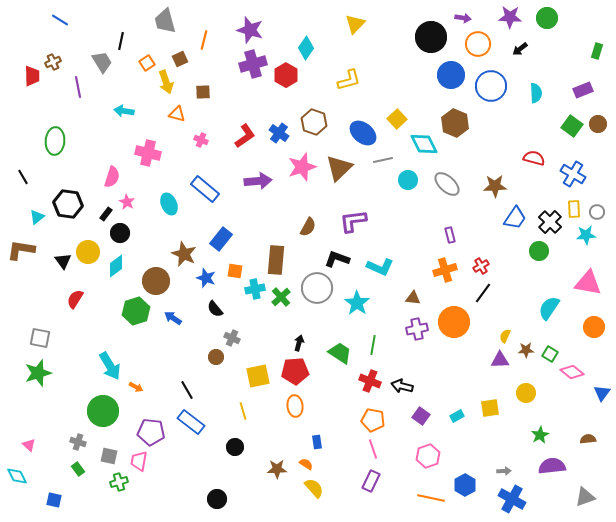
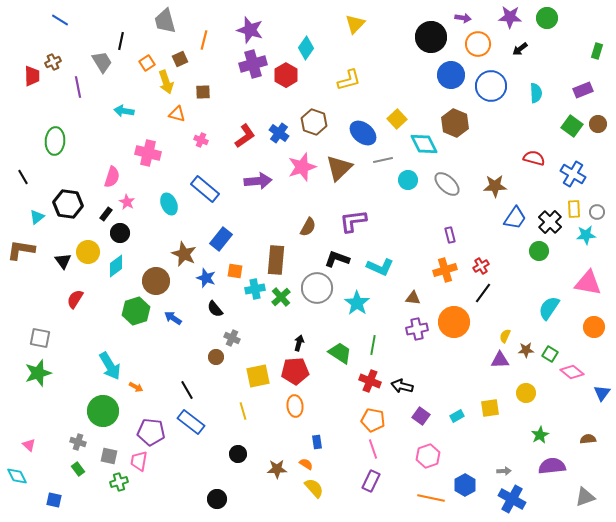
black circle at (235, 447): moved 3 px right, 7 px down
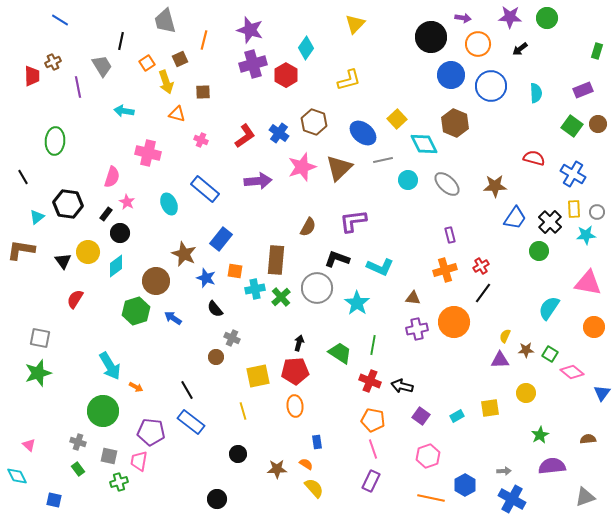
gray trapezoid at (102, 62): moved 4 px down
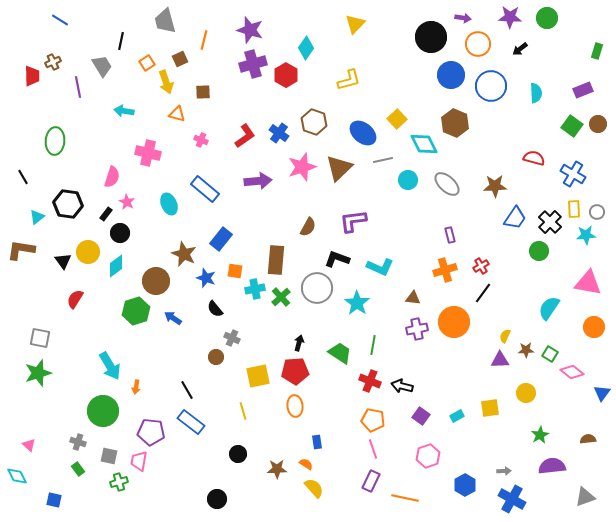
orange arrow at (136, 387): rotated 72 degrees clockwise
orange line at (431, 498): moved 26 px left
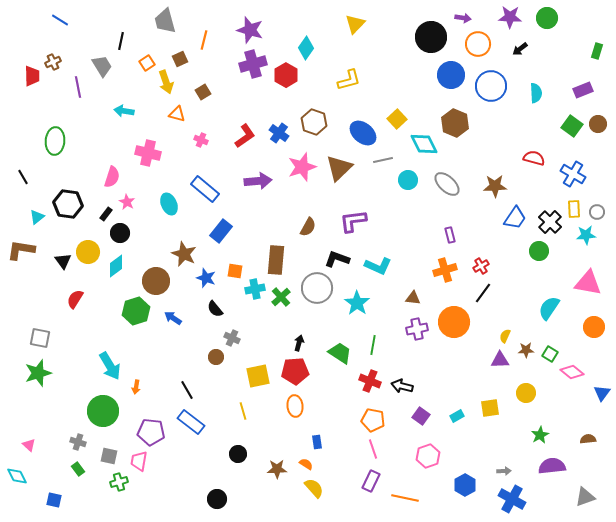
brown square at (203, 92): rotated 28 degrees counterclockwise
blue rectangle at (221, 239): moved 8 px up
cyan L-shape at (380, 267): moved 2 px left, 1 px up
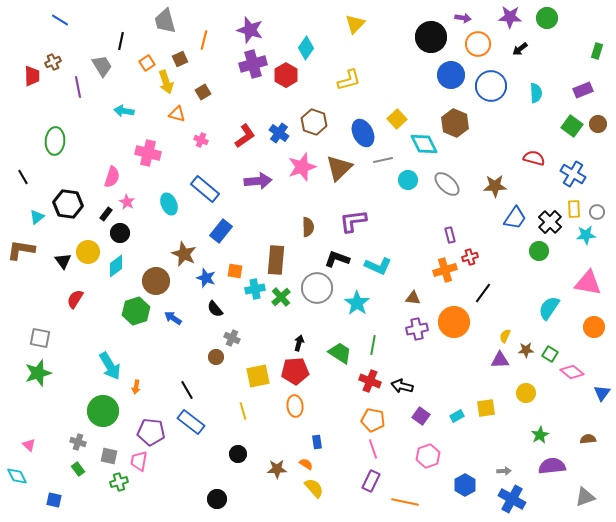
blue ellipse at (363, 133): rotated 24 degrees clockwise
brown semicircle at (308, 227): rotated 30 degrees counterclockwise
red cross at (481, 266): moved 11 px left, 9 px up; rotated 14 degrees clockwise
yellow square at (490, 408): moved 4 px left
orange line at (405, 498): moved 4 px down
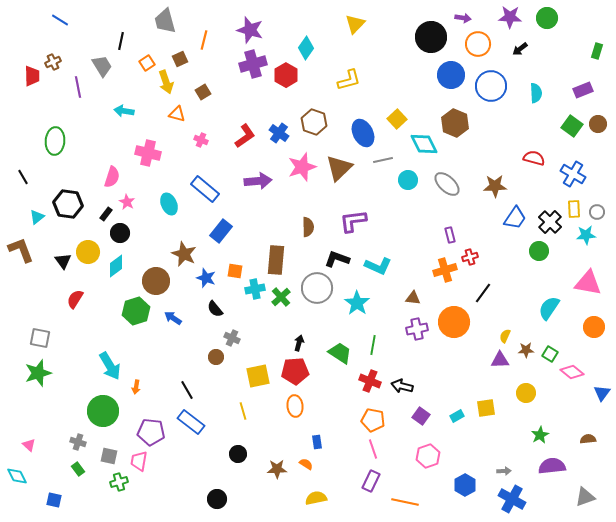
brown L-shape at (21, 250): rotated 60 degrees clockwise
yellow semicircle at (314, 488): moved 2 px right, 10 px down; rotated 60 degrees counterclockwise
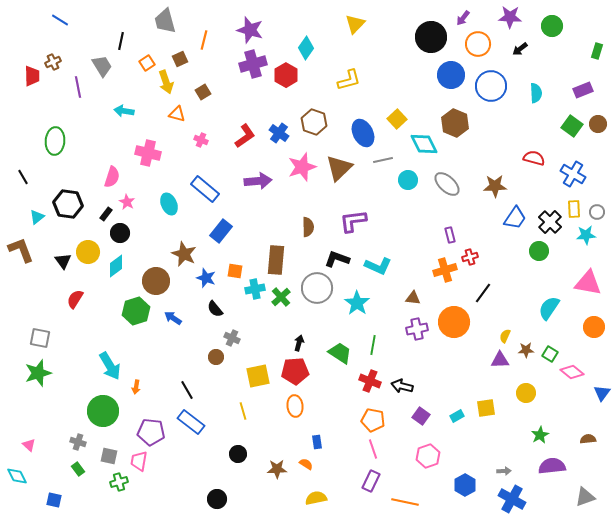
purple arrow at (463, 18): rotated 119 degrees clockwise
green circle at (547, 18): moved 5 px right, 8 px down
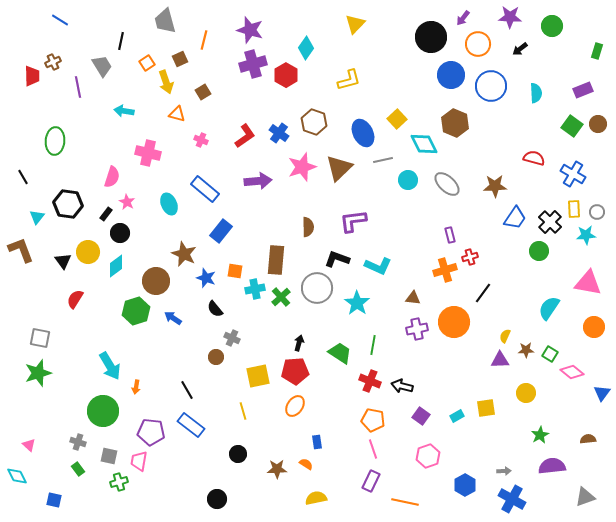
cyan triangle at (37, 217): rotated 14 degrees counterclockwise
orange ellipse at (295, 406): rotated 40 degrees clockwise
blue rectangle at (191, 422): moved 3 px down
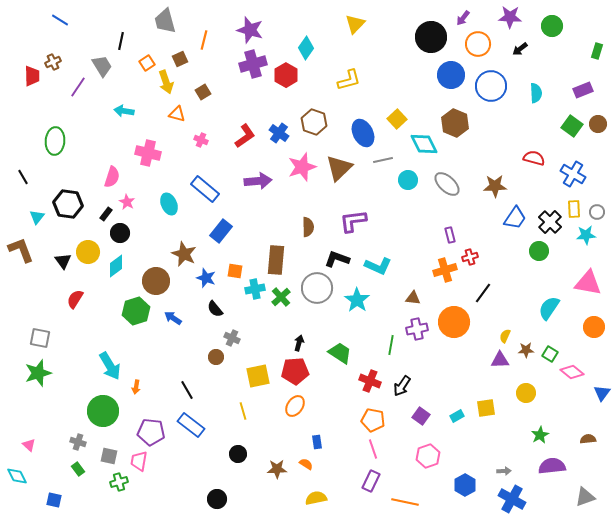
purple line at (78, 87): rotated 45 degrees clockwise
cyan star at (357, 303): moved 3 px up
green line at (373, 345): moved 18 px right
black arrow at (402, 386): rotated 70 degrees counterclockwise
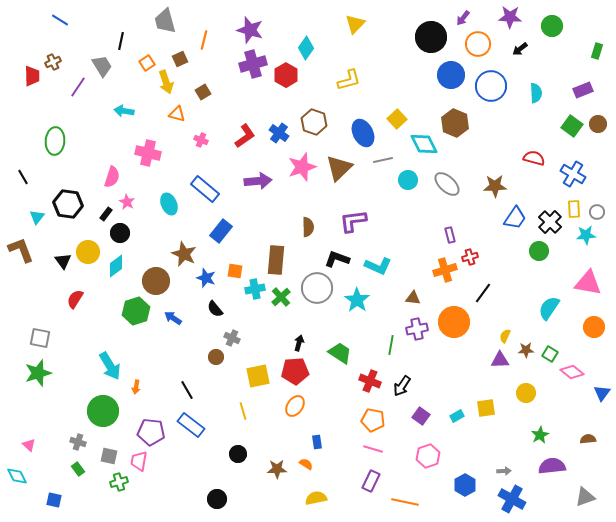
pink line at (373, 449): rotated 54 degrees counterclockwise
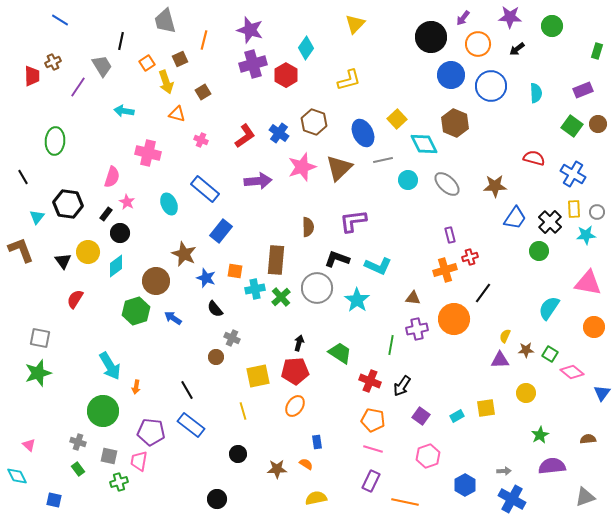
black arrow at (520, 49): moved 3 px left
orange circle at (454, 322): moved 3 px up
